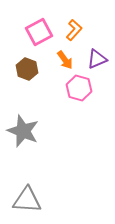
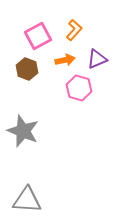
pink square: moved 1 px left, 4 px down
orange arrow: rotated 66 degrees counterclockwise
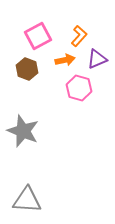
orange L-shape: moved 5 px right, 6 px down
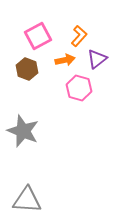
purple triangle: rotated 15 degrees counterclockwise
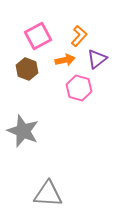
gray triangle: moved 21 px right, 6 px up
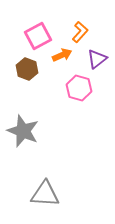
orange L-shape: moved 1 px right, 4 px up
orange arrow: moved 3 px left, 5 px up; rotated 12 degrees counterclockwise
gray triangle: moved 3 px left
